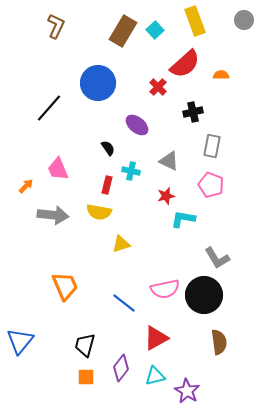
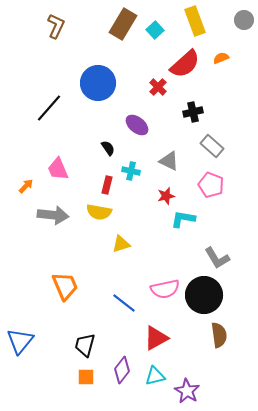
brown rectangle: moved 7 px up
orange semicircle: moved 17 px up; rotated 21 degrees counterclockwise
gray rectangle: rotated 60 degrees counterclockwise
brown semicircle: moved 7 px up
purple diamond: moved 1 px right, 2 px down
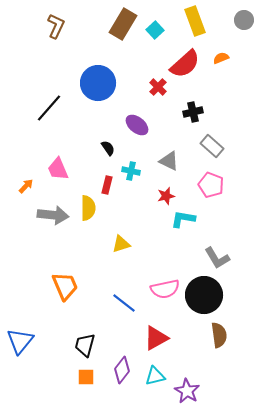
yellow semicircle: moved 11 px left, 4 px up; rotated 100 degrees counterclockwise
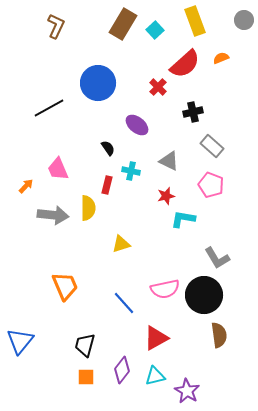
black line: rotated 20 degrees clockwise
blue line: rotated 10 degrees clockwise
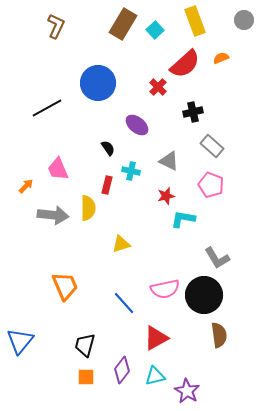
black line: moved 2 px left
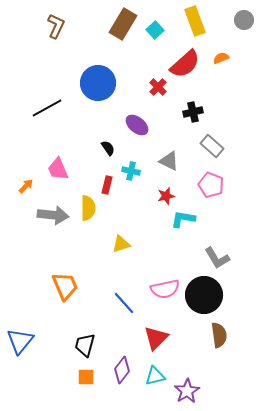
red triangle: rotated 16 degrees counterclockwise
purple star: rotated 10 degrees clockwise
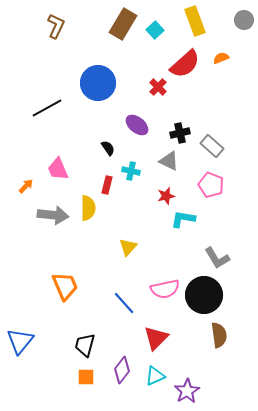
black cross: moved 13 px left, 21 px down
yellow triangle: moved 7 px right, 3 px down; rotated 30 degrees counterclockwise
cyan triangle: rotated 10 degrees counterclockwise
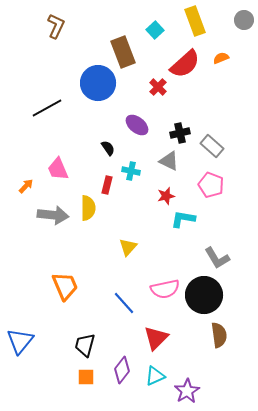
brown rectangle: moved 28 px down; rotated 52 degrees counterclockwise
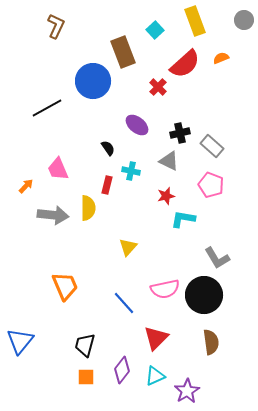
blue circle: moved 5 px left, 2 px up
brown semicircle: moved 8 px left, 7 px down
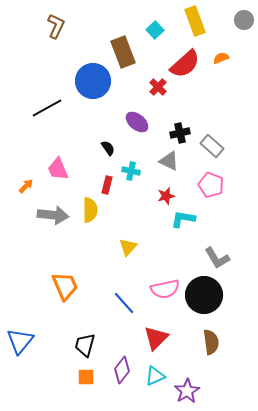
purple ellipse: moved 3 px up
yellow semicircle: moved 2 px right, 2 px down
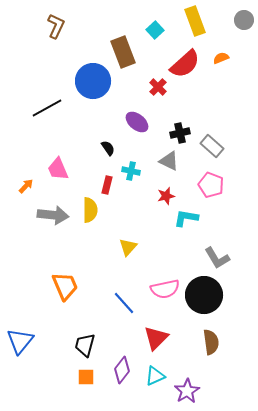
cyan L-shape: moved 3 px right, 1 px up
